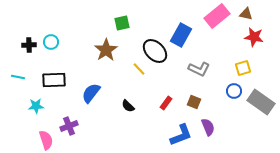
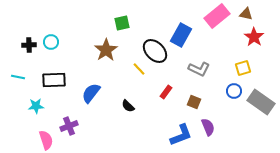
red star: rotated 24 degrees clockwise
red rectangle: moved 11 px up
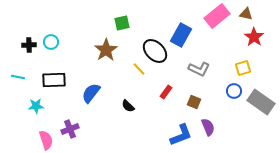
purple cross: moved 1 px right, 3 px down
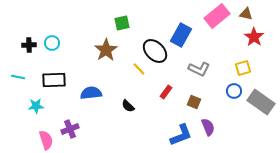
cyan circle: moved 1 px right, 1 px down
blue semicircle: rotated 45 degrees clockwise
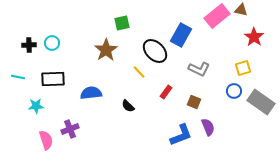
brown triangle: moved 5 px left, 4 px up
yellow line: moved 3 px down
black rectangle: moved 1 px left, 1 px up
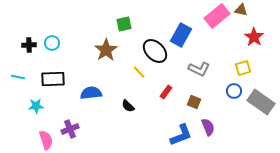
green square: moved 2 px right, 1 px down
